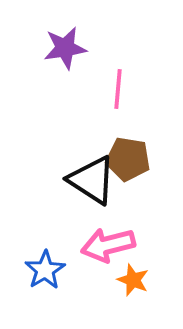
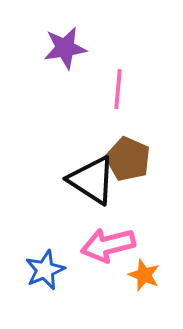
brown pentagon: rotated 15 degrees clockwise
blue star: rotated 9 degrees clockwise
orange star: moved 11 px right, 5 px up
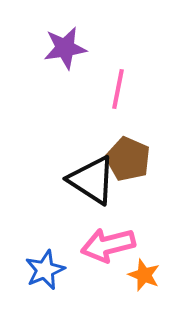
pink line: rotated 6 degrees clockwise
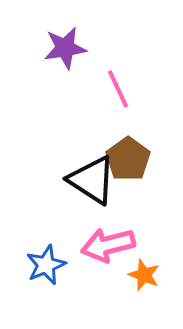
pink line: rotated 36 degrees counterclockwise
brown pentagon: rotated 12 degrees clockwise
blue star: moved 1 px right, 5 px up
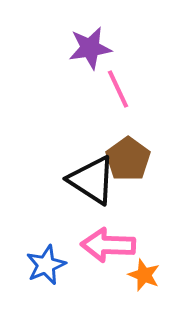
purple star: moved 25 px right
pink arrow: rotated 16 degrees clockwise
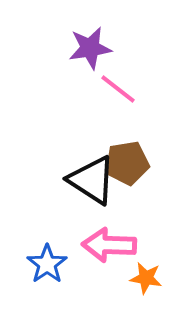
pink line: rotated 27 degrees counterclockwise
brown pentagon: moved 1 px left, 4 px down; rotated 27 degrees clockwise
pink arrow: moved 1 px right
blue star: moved 1 px right, 1 px up; rotated 12 degrees counterclockwise
orange star: moved 2 px right, 3 px down; rotated 12 degrees counterclockwise
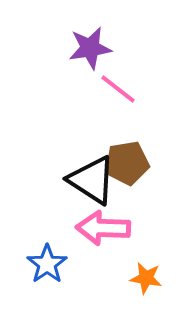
pink arrow: moved 6 px left, 17 px up
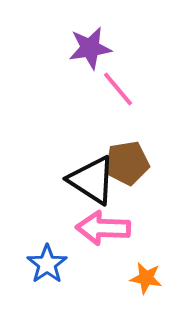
pink line: rotated 12 degrees clockwise
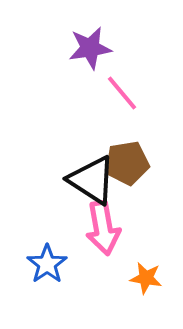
pink line: moved 4 px right, 4 px down
pink arrow: rotated 102 degrees counterclockwise
